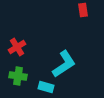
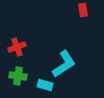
red cross: rotated 12 degrees clockwise
cyan rectangle: moved 1 px left, 2 px up
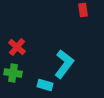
red cross: rotated 30 degrees counterclockwise
cyan L-shape: rotated 20 degrees counterclockwise
green cross: moved 5 px left, 3 px up
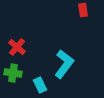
cyan rectangle: moved 5 px left; rotated 49 degrees clockwise
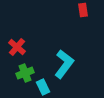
green cross: moved 12 px right; rotated 30 degrees counterclockwise
cyan rectangle: moved 3 px right, 2 px down
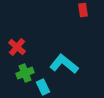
cyan L-shape: rotated 88 degrees counterclockwise
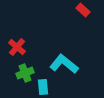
red rectangle: rotated 40 degrees counterclockwise
cyan rectangle: rotated 21 degrees clockwise
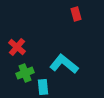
red rectangle: moved 7 px left, 4 px down; rotated 32 degrees clockwise
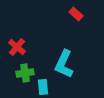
red rectangle: rotated 32 degrees counterclockwise
cyan L-shape: rotated 104 degrees counterclockwise
green cross: rotated 12 degrees clockwise
